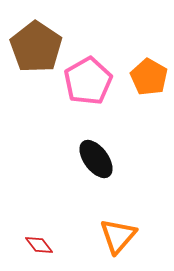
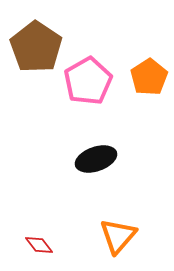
orange pentagon: rotated 9 degrees clockwise
black ellipse: rotated 72 degrees counterclockwise
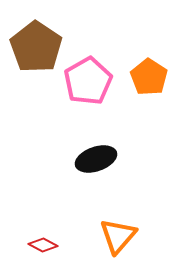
orange pentagon: rotated 6 degrees counterclockwise
red diamond: moved 4 px right; rotated 24 degrees counterclockwise
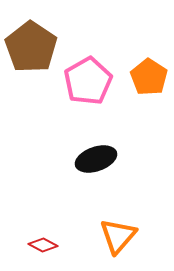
brown pentagon: moved 5 px left
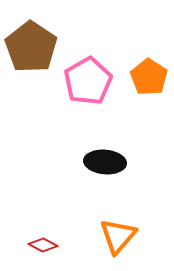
black ellipse: moved 9 px right, 3 px down; rotated 24 degrees clockwise
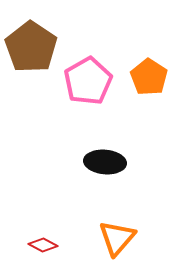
orange triangle: moved 1 px left, 2 px down
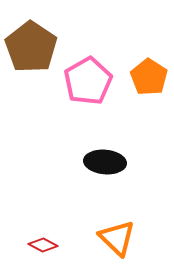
orange triangle: rotated 27 degrees counterclockwise
